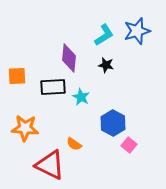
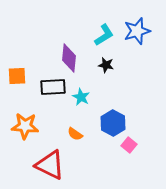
orange star: moved 2 px up
orange semicircle: moved 1 px right, 10 px up
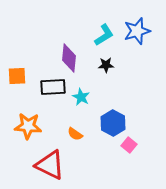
black star: rotated 14 degrees counterclockwise
orange star: moved 3 px right
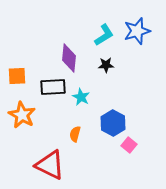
orange star: moved 6 px left, 11 px up; rotated 24 degrees clockwise
orange semicircle: rotated 70 degrees clockwise
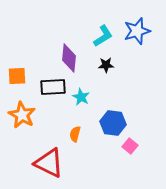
cyan L-shape: moved 1 px left, 1 px down
blue hexagon: rotated 20 degrees counterclockwise
pink square: moved 1 px right, 1 px down
red triangle: moved 1 px left, 2 px up
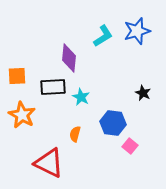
black star: moved 37 px right, 28 px down; rotated 28 degrees clockwise
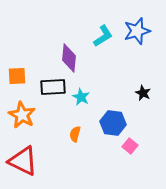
red triangle: moved 26 px left, 2 px up
